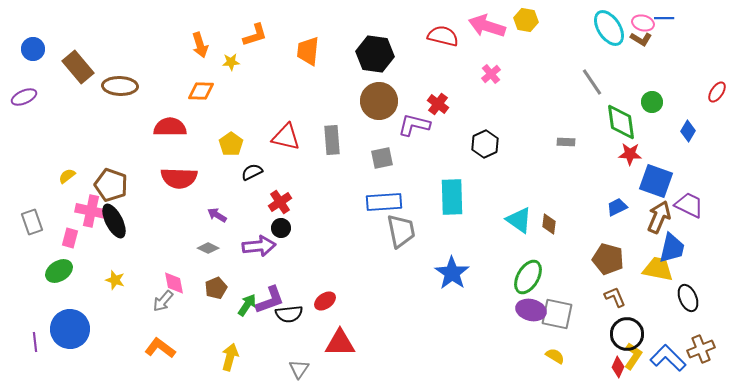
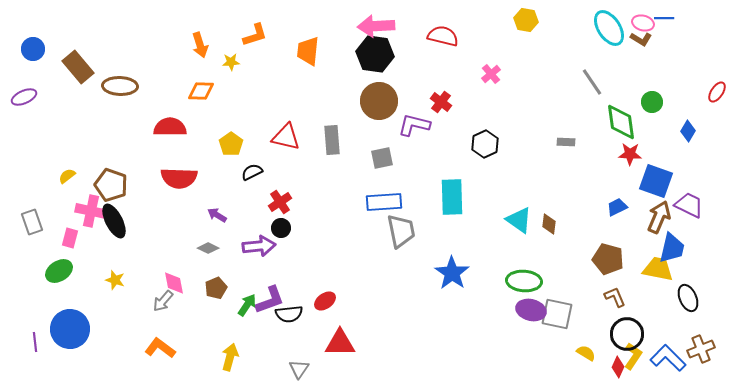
pink arrow at (487, 26): moved 111 px left; rotated 21 degrees counterclockwise
red cross at (438, 104): moved 3 px right, 2 px up
green ellipse at (528, 277): moved 4 px left, 4 px down; rotated 64 degrees clockwise
yellow semicircle at (555, 356): moved 31 px right, 3 px up
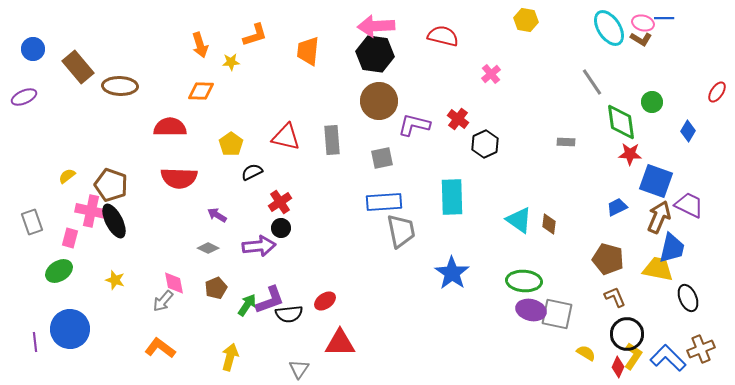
red cross at (441, 102): moved 17 px right, 17 px down
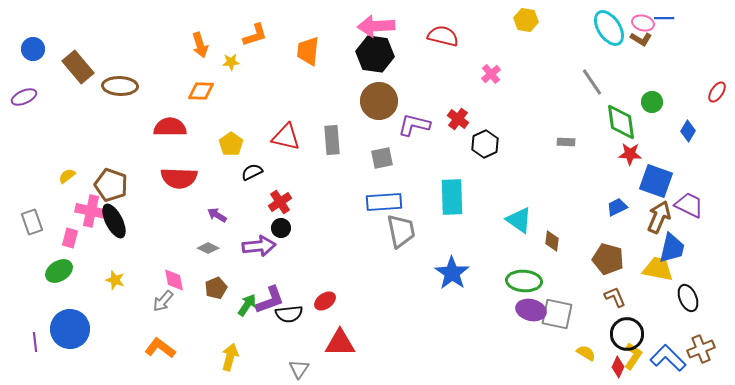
brown diamond at (549, 224): moved 3 px right, 17 px down
pink diamond at (174, 283): moved 3 px up
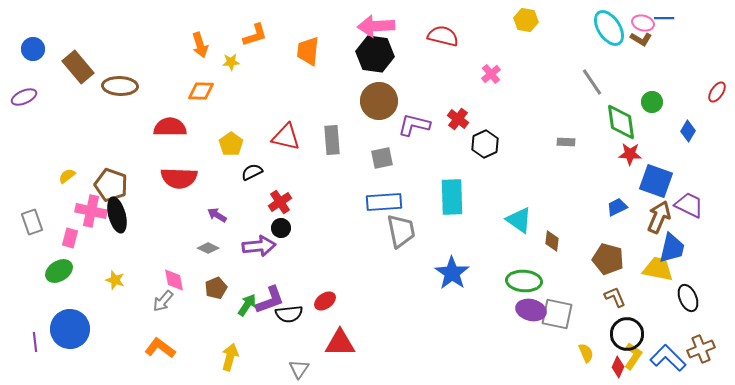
black ellipse at (114, 221): moved 3 px right, 6 px up; rotated 12 degrees clockwise
yellow semicircle at (586, 353): rotated 36 degrees clockwise
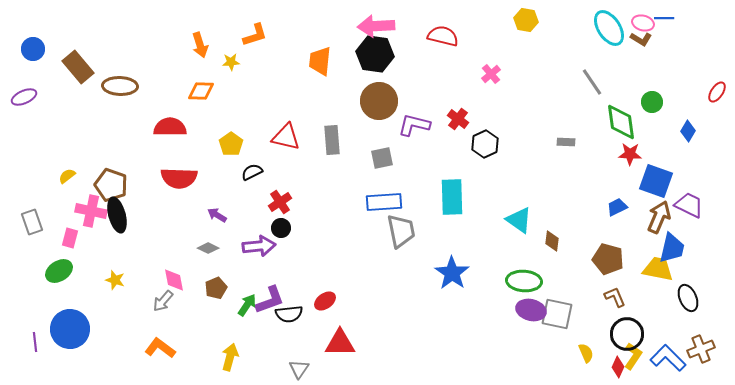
orange trapezoid at (308, 51): moved 12 px right, 10 px down
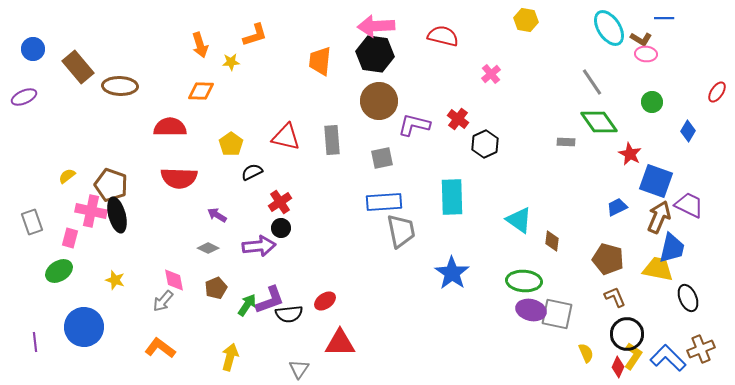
pink ellipse at (643, 23): moved 3 px right, 31 px down; rotated 10 degrees counterclockwise
green diamond at (621, 122): moved 22 px left; rotated 27 degrees counterclockwise
red star at (630, 154): rotated 25 degrees clockwise
blue circle at (70, 329): moved 14 px right, 2 px up
